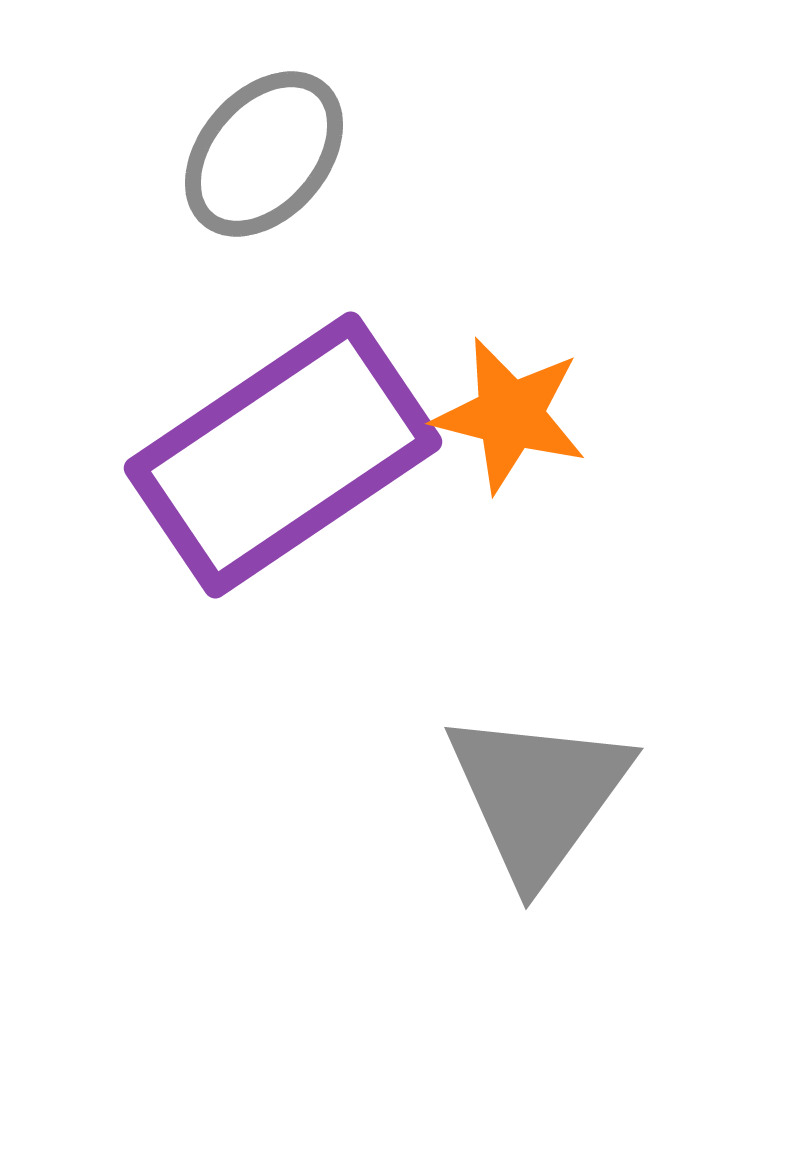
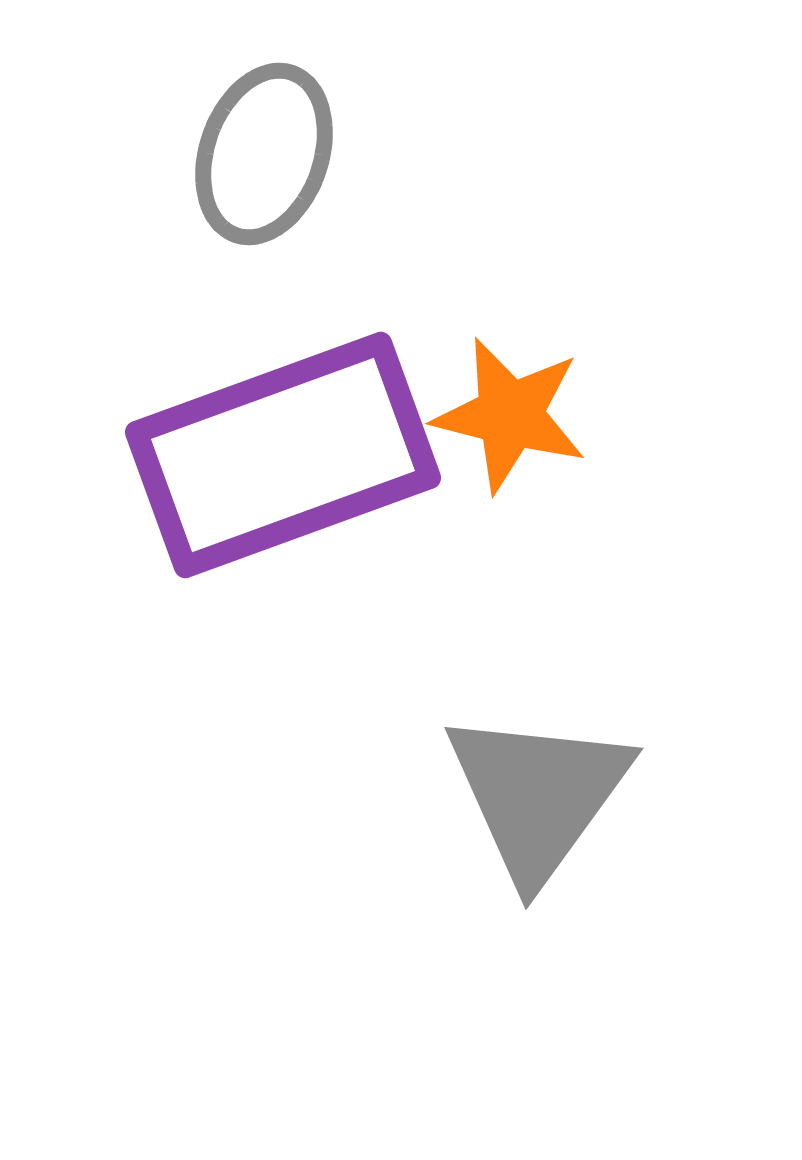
gray ellipse: rotated 22 degrees counterclockwise
purple rectangle: rotated 14 degrees clockwise
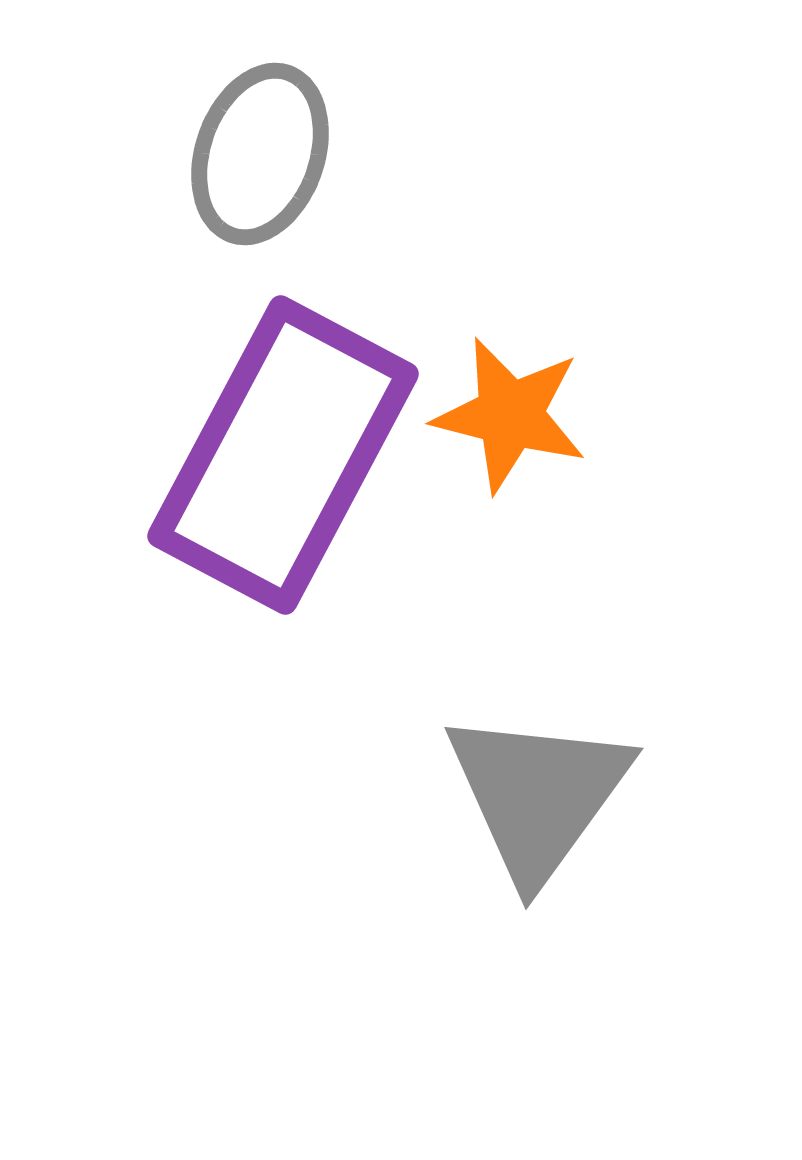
gray ellipse: moved 4 px left
purple rectangle: rotated 42 degrees counterclockwise
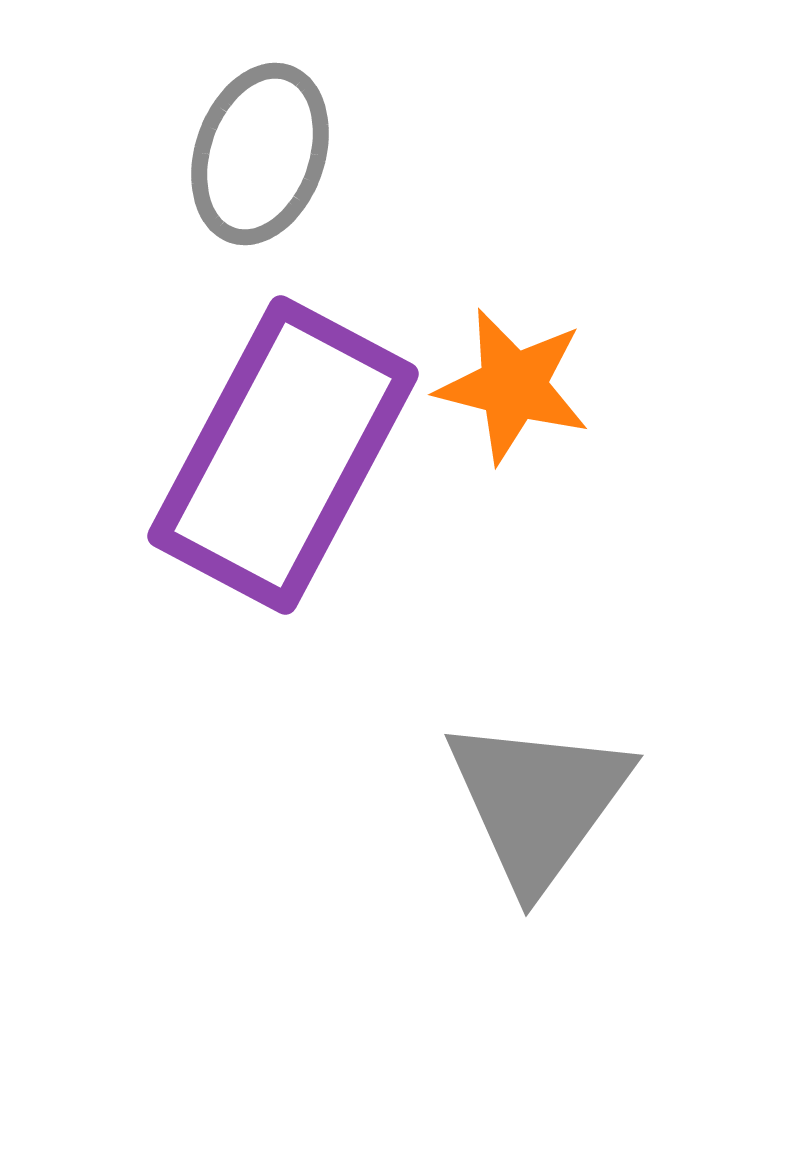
orange star: moved 3 px right, 29 px up
gray triangle: moved 7 px down
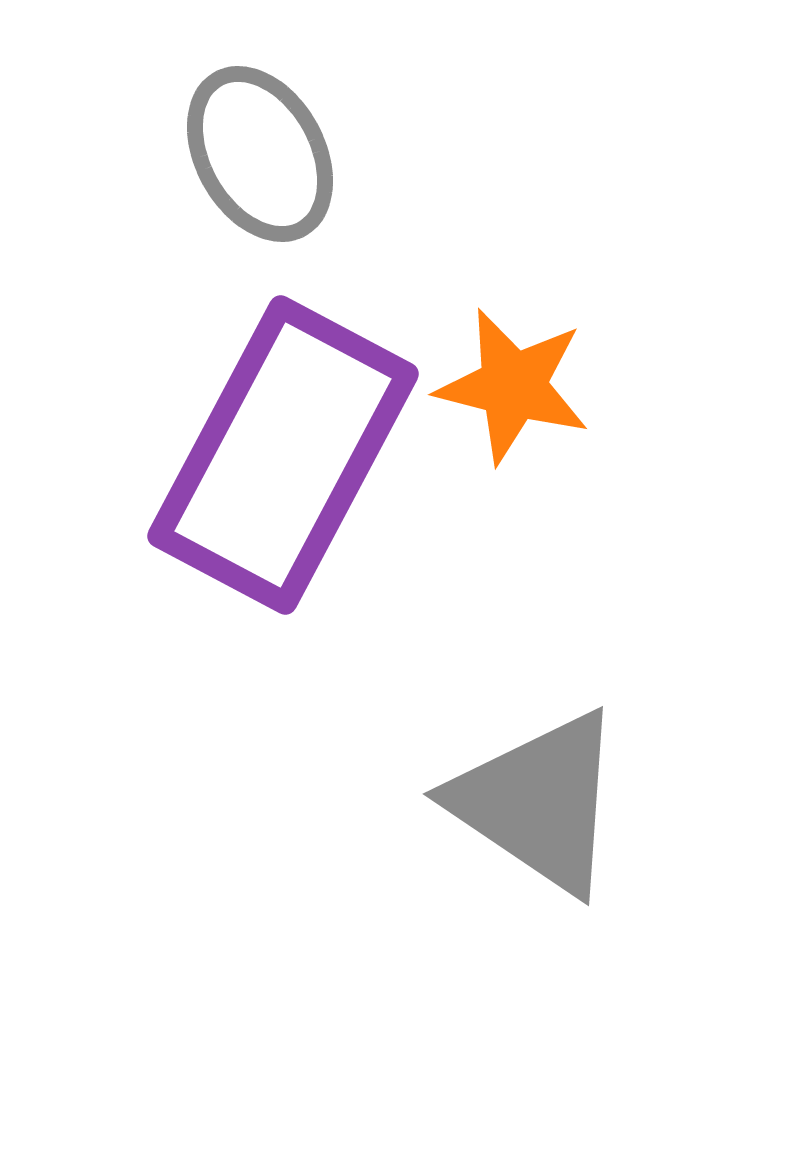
gray ellipse: rotated 48 degrees counterclockwise
gray triangle: rotated 32 degrees counterclockwise
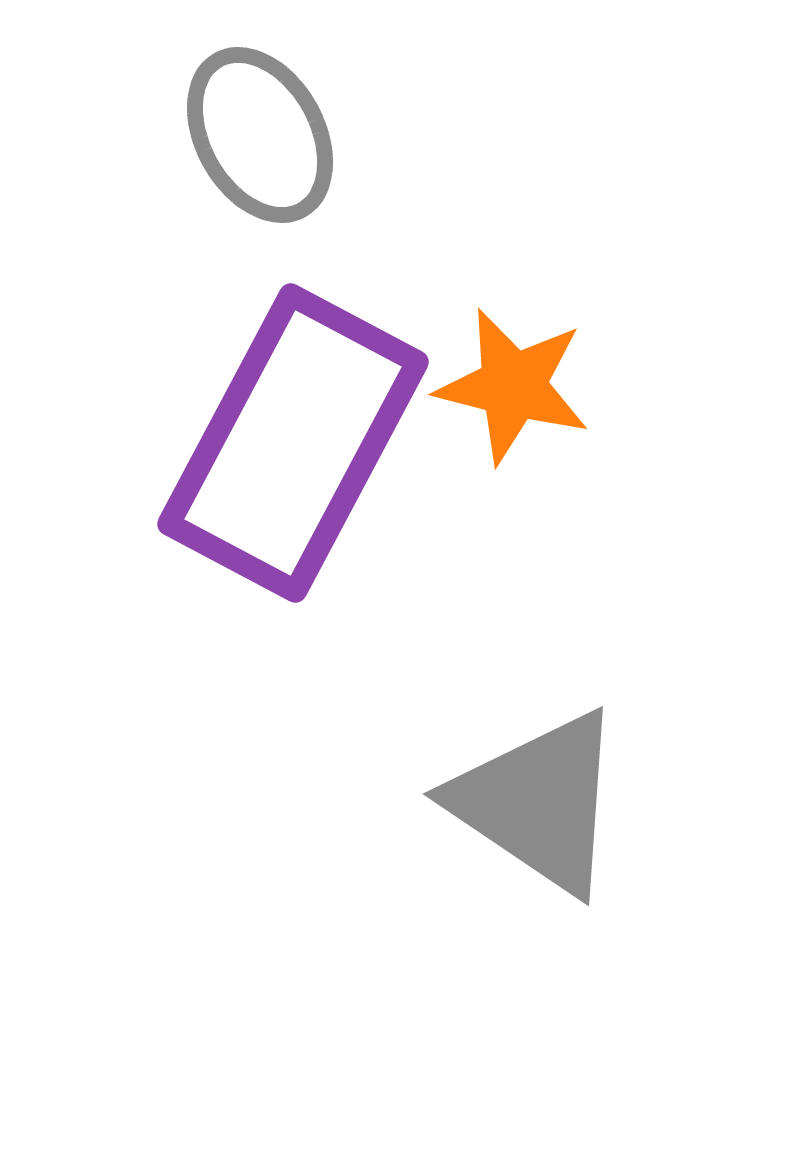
gray ellipse: moved 19 px up
purple rectangle: moved 10 px right, 12 px up
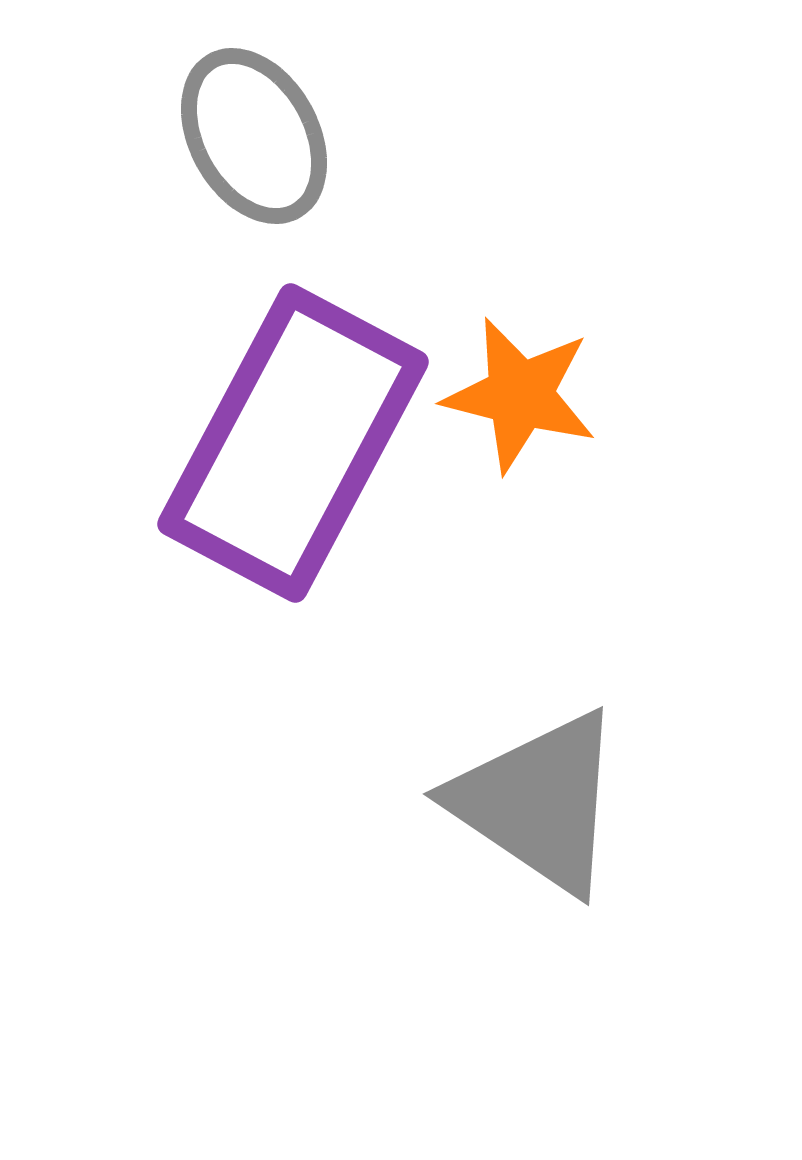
gray ellipse: moved 6 px left, 1 px down
orange star: moved 7 px right, 9 px down
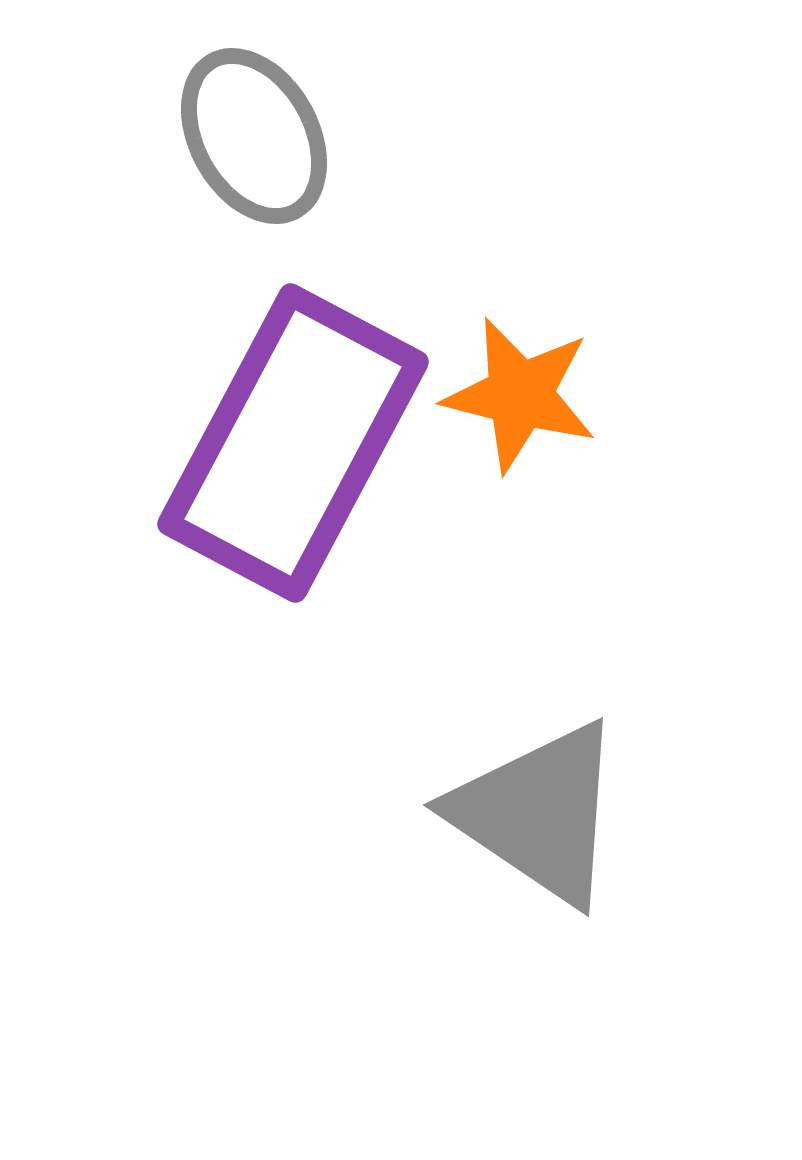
gray triangle: moved 11 px down
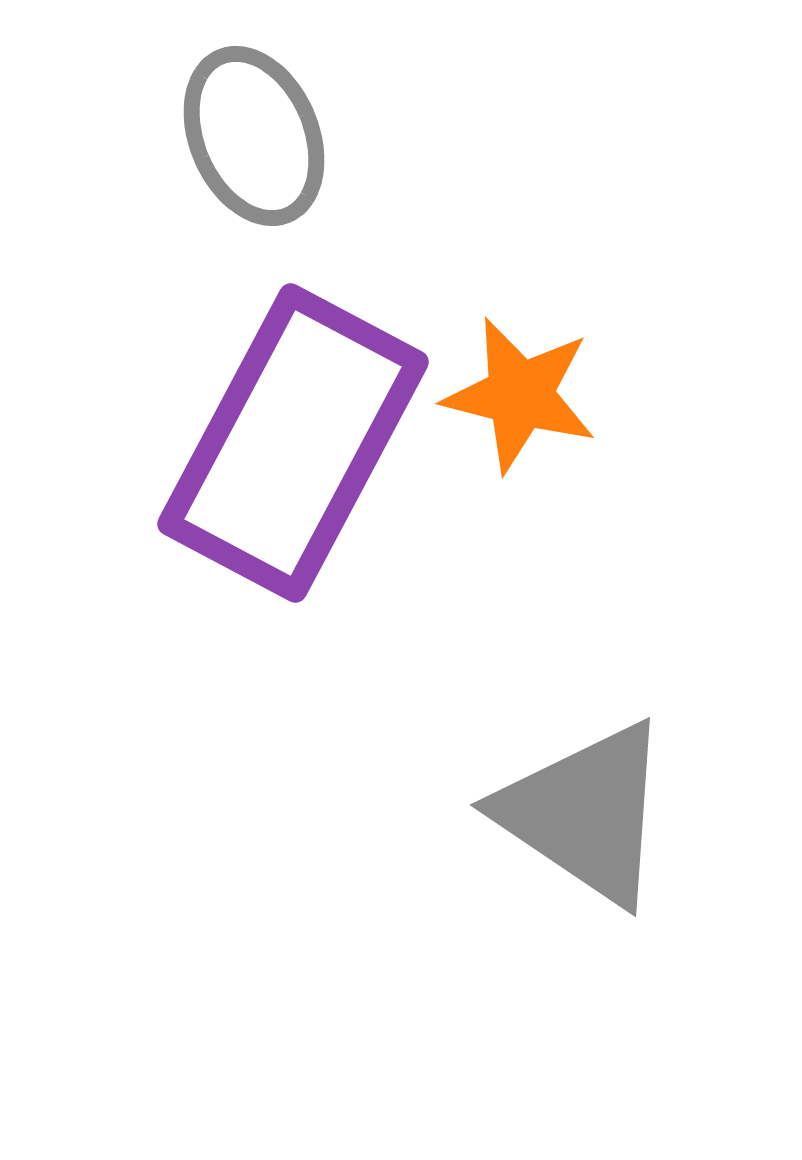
gray ellipse: rotated 6 degrees clockwise
gray triangle: moved 47 px right
